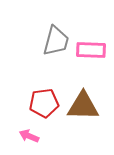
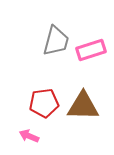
pink rectangle: rotated 20 degrees counterclockwise
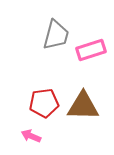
gray trapezoid: moved 6 px up
pink arrow: moved 2 px right
